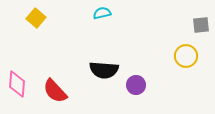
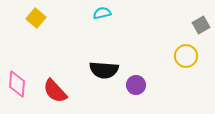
gray square: rotated 24 degrees counterclockwise
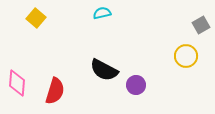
black semicircle: rotated 24 degrees clockwise
pink diamond: moved 1 px up
red semicircle: rotated 120 degrees counterclockwise
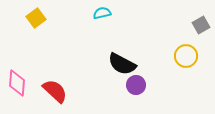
yellow square: rotated 12 degrees clockwise
black semicircle: moved 18 px right, 6 px up
red semicircle: rotated 64 degrees counterclockwise
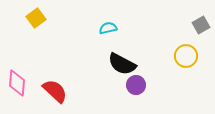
cyan semicircle: moved 6 px right, 15 px down
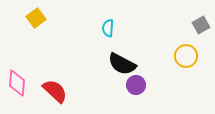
cyan semicircle: rotated 72 degrees counterclockwise
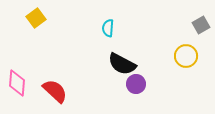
purple circle: moved 1 px up
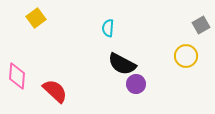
pink diamond: moved 7 px up
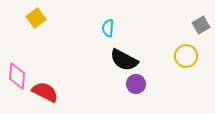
black semicircle: moved 2 px right, 4 px up
red semicircle: moved 10 px left, 1 px down; rotated 16 degrees counterclockwise
